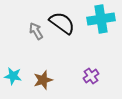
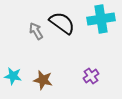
brown star: rotated 30 degrees clockwise
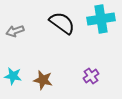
gray arrow: moved 21 px left; rotated 78 degrees counterclockwise
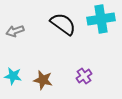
black semicircle: moved 1 px right, 1 px down
purple cross: moved 7 px left
